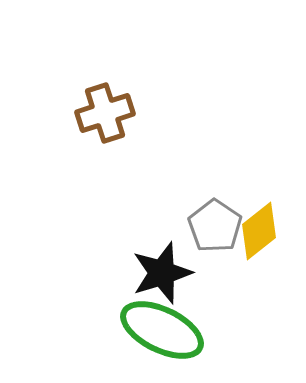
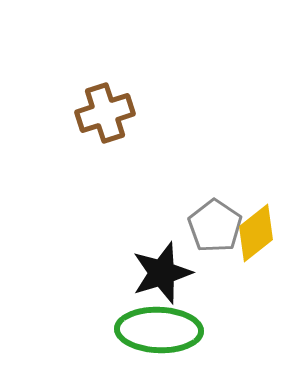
yellow diamond: moved 3 px left, 2 px down
green ellipse: moved 3 px left; rotated 24 degrees counterclockwise
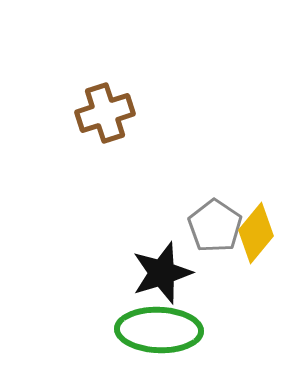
yellow diamond: rotated 12 degrees counterclockwise
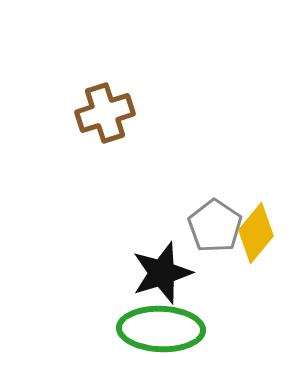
green ellipse: moved 2 px right, 1 px up
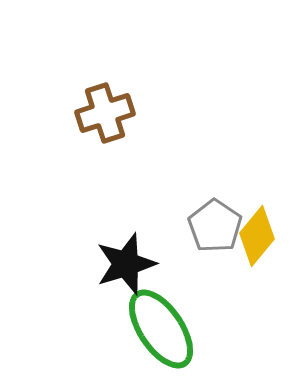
yellow diamond: moved 1 px right, 3 px down
black star: moved 36 px left, 9 px up
green ellipse: rotated 54 degrees clockwise
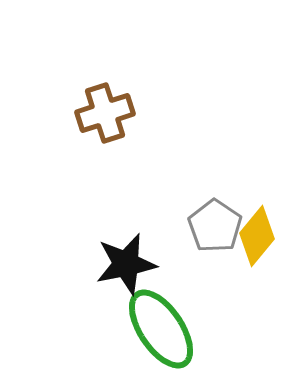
black star: rotated 6 degrees clockwise
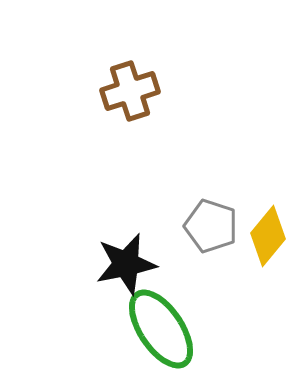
brown cross: moved 25 px right, 22 px up
gray pentagon: moved 4 px left; rotated 16 degrees counterclockwise
yellow diamond: moved 11 px right
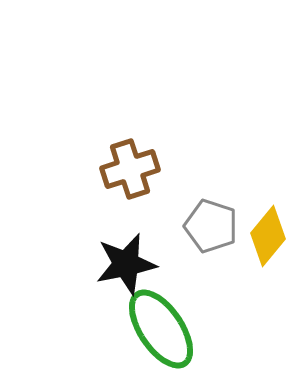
brown cross: moved 78 px down
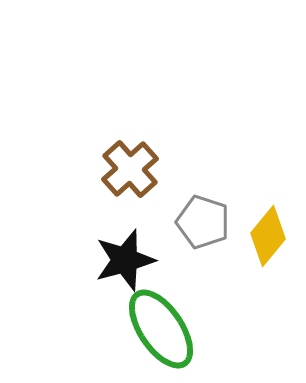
brown cross: rotated 24 degrees counterclockwise
gray pentagon: moved 8 px left, 4 px up
black star: moved 1 px left, 4 px up; rotated 4 degrees counterclockwise
